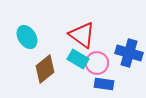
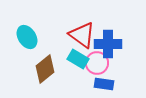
blue cross: moved 21 px left, 9 px up; rotated 16 degrees counterclockwise
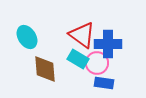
brown diamond: rotated 56 degrees counterclockwise
blue rectangle: moved 1 px up
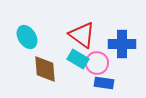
blue cross: moved 14 px right
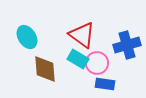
blue cross: moved 5 px right, 1 px down; rotated 16 degrees counterclockwise
blue rectangle: moved 1 px right, 1 px down
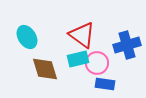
cyan rectangle: rotated 45 degrees counterclockwise
brown diamond: rotated 12 degrees counterclockwise
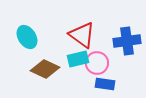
blue cross: moved 4 px up; rotated 8 degrees clockwise
brown diamond: rotated 48 degrees counterclockwise
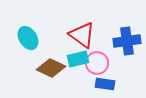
cyan ellipse: moved 1 px right, 1 px down
brown diamond: moved 6 px right, 1 px up
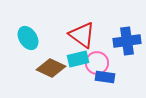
blue rectangle: moved 7 px up
